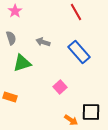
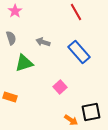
green triangle: moved 2 px right
black square: rotated 12 degrees counterclockwise
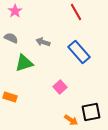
gray semicircle: rotated 48 degrees counterclockwise
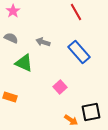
pink star: moved 2 px left
green triangle: rotated 42 degrees clockwise
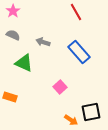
gray semicircle: moved 2 px right, 3 px up
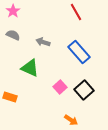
green triangle: moved 6 px right, 5 px down
black square: moved 7 px left, 22 px up; rotated 30 degrees counterclockwise
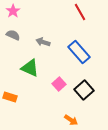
red line: moved 4 px right
pink square: moved 1 px left, 3 px up
